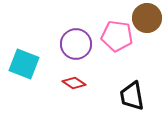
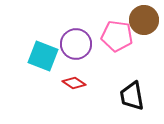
brown circle: moved 3 px left, 2 px down
cyan square: moved 19 px right, 8 px up
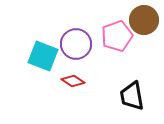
pink pentagon: rotated 28 degrees counterclockwise
red diamond: moved 1 px left, 2 px up
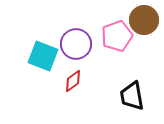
red diamond: rotated 70 degrees counterclockwise
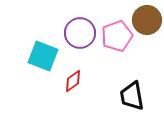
brown circle: moved 3 px right
purple circle: moved 4 px right, 11 px up
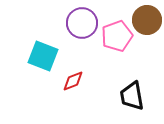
purple circle: moved 2 px right, 10 px up
red diamond: rotated 15 degrees clockwise
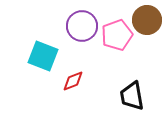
purple circle: moved 3 px down
pink pentagon: moved 1 px up
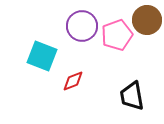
cyan square: moved 1 px left
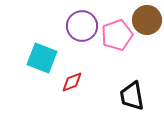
cyan square: moved 2 px down
red diamond: moved 1 px left, 1 px down
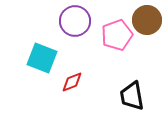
purple circle: moved 7 px left, 5 px up
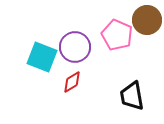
purple circle: moved 26 px down
pink pentagon: rotated 28 degrees counterclockwise
cyan square: moved 1 px up
red diamond: rotated 10 degrees counterclockwise
